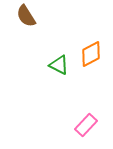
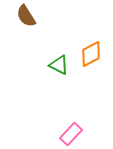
pink rectangle: moved 15 px left, 9 px down
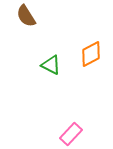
green triangle: moved 8 px left
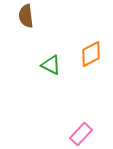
brown semicircle: rotated 25 degrees clockwise
pink rectangle: moved 10 px right
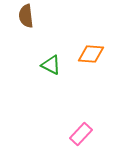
orange diamond: rotated 32 degrees clockwise
